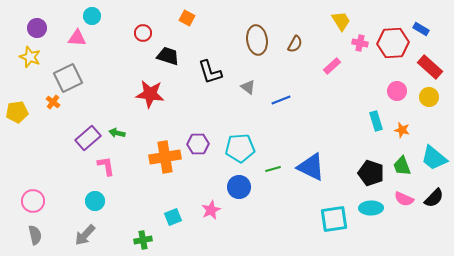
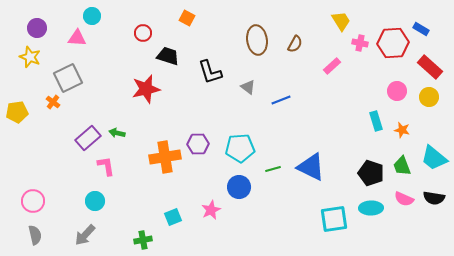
red star at (150, 94): moved 4 px left, 5 px up; rotated 20 degrees counterclockwise
black semicircle at (434, 198): rotated 55 degrees clockwise
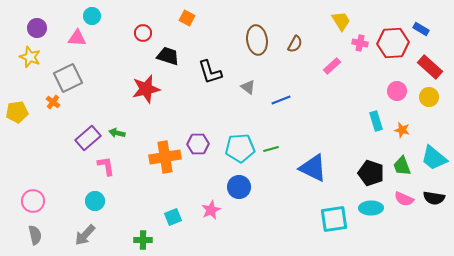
blue triangle at (311, 167): moved 2 px right, 1 px down
green line at (273, 169): moved 2 px left, 20 px up
green cross at (143, 240): rotated 12 degrees clockwise
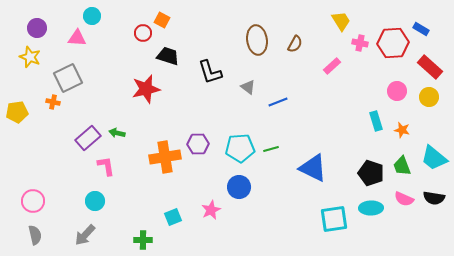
orange square at (187, 18): moved 25 px left, 2 px down
blue line at (281, 100): moved 3 px left, 2 px down
orange cross at (53, 102): rotated 24 degrees counterclockwise
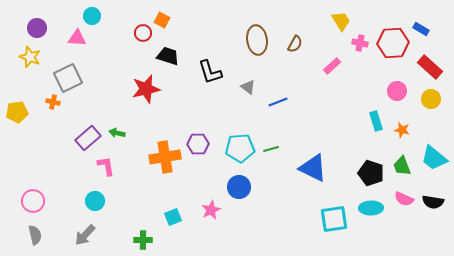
yellow circle at (429, 97): moved 2 px right, 2 px down
black semicircle at (434, 198): moved 1 px left, 4 px down
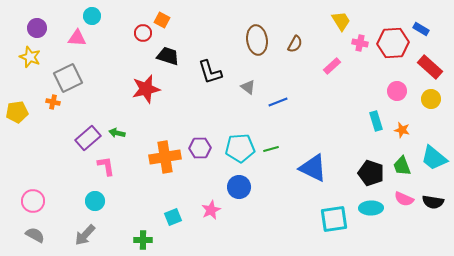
purple hexagon at (198, 144): moved 2 px right, 4 px down
gray semicircle at (35, 235): rotated 48 degrees counterclockwise
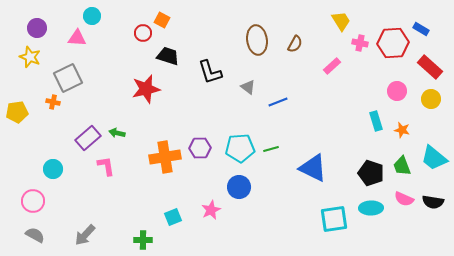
cyan circle at (95, 201): moved 42 px left, 32 px up
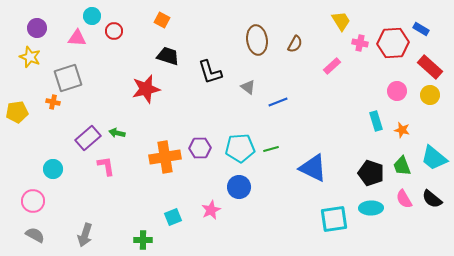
red circle at (143, 33): moved 29 px left, 2 px up
gray square at (68, 78): rotated 8 degrees clockwise
yellow circle at (431, 99): moved 1 px left, 4 px up
pink semicircle at (404, 199): rotated 36 degrees clockwise
black semicircle at (433, 202): moved 1 px left, 3 px up; rotated 30 degrees clockwise
gray arrow at (85, 235): rotated 25 degrees counterclockwise
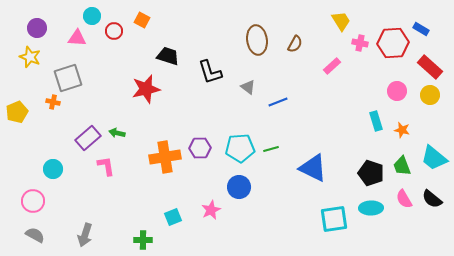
orange square at (162, 20): moved 20 px left
yellow pentagon at (17, 112): rotated 15 degrees counterclockwise
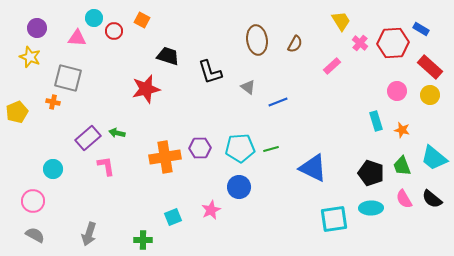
cyan circle at (92, 16): moved 2 px right, 2 px down
pink cross at (360, 43): rotated 28 degrees clockwise
gray square at (68, 78): rotated 32 degrees clockwise
gray arrow at (85, 235): moved 4 px right, 1 px up
